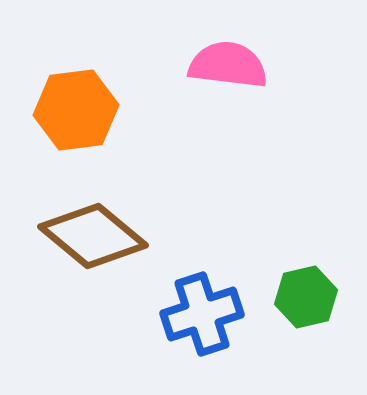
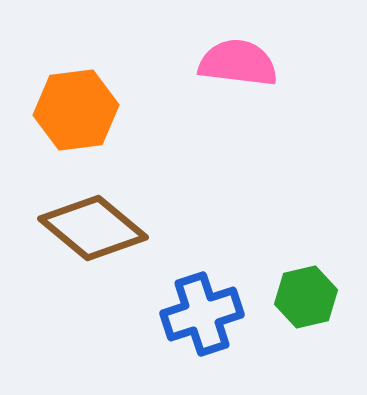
pink semicircle: moved 10 px right, 2 px up
brown diamond: moved 8 px up
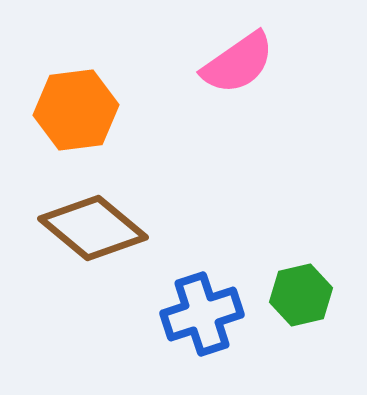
pink semicircle: rotated 138 degrees clockwise
green hexagon: moved 5 px left, 2 px up
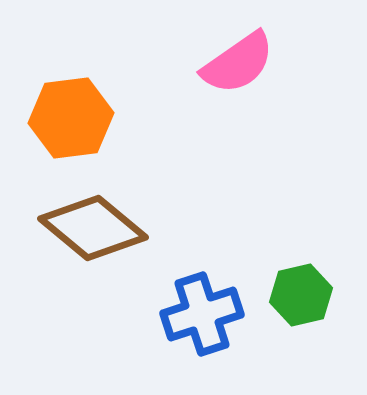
orange hexagon: moved 5 px left, 8 px down
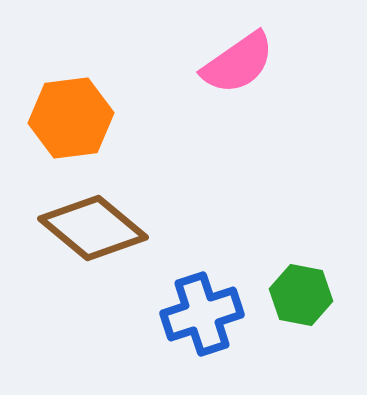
green hexagon: rotated 24 degrees clockwise
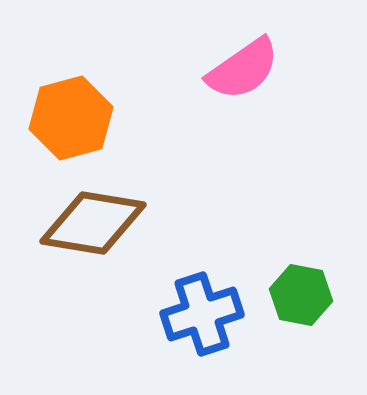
pink semicircle: moved 5 px right, 6 px down
orange hexagon: rotated 8 degrees counterclockwise
brown diamond: moved 5 px up; rotated 30 degrees counterclockwise
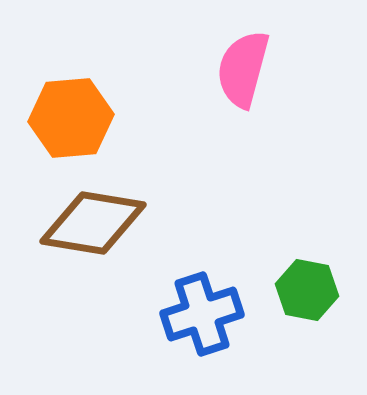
pink semicircle: rotated 140 degrees clockwise
orange hexagon: rotated 10 degrees clockwise
green hexagon: moved 6 px right, 5 px up
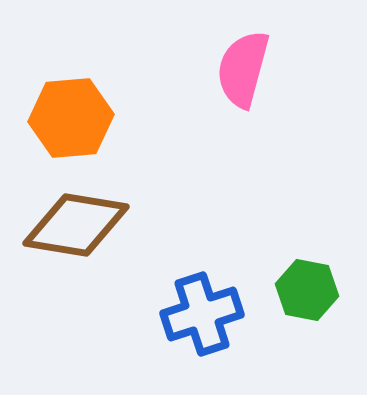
brown diamond: moved 17 px left, 2 px down
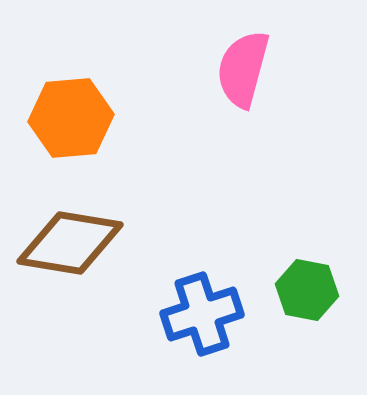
brown diamond: moved 6 px left, 18 px down
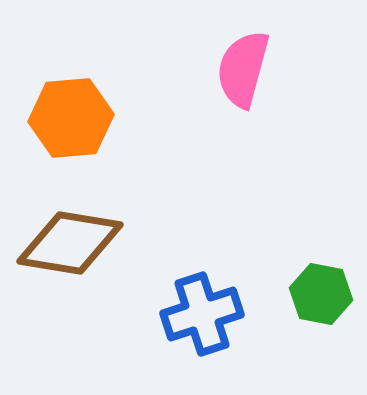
green hexagon: moved 14 px right, 4 px down
